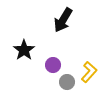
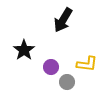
purple circle: moved 2 px left, 2 px down
yellow L-shape: moved 2 px left, 8 px up; rotated 55 degrees clockwise
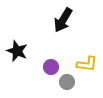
black star: moved 7 px left, 1 px down; rotated 15 degrees counterclockwise
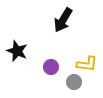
gray circle: moved 7 px right
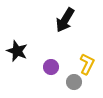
black arrow: moved 2 px right
yellow L-shape: rotated 70 degrees counterclockwise
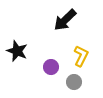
black arrow: rotated 15 degrees clockwise
yellow L-shape: moved 6 px left, 8 px up
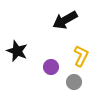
black arrow: rotated 15 degrees clockwise
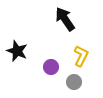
black arrow: moved 1 px up; rotated 85 degrees clockwise
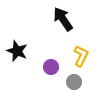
black arrow: moved 2 px left
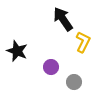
yellow L-shape: moved 2 px right, 14 px up
